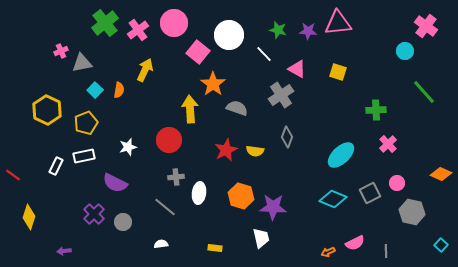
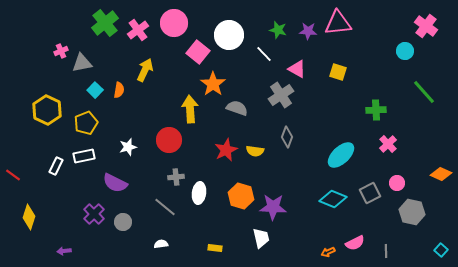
cyan square at (441, 245): moved 5 px down
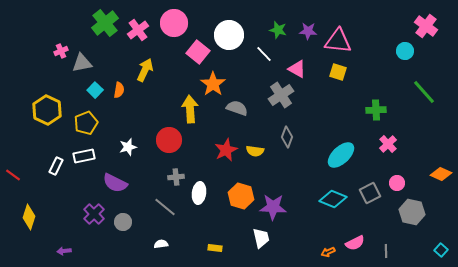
pink triangle at (338, 23): moved 18 px down; rotated 12 degrees clockwise
